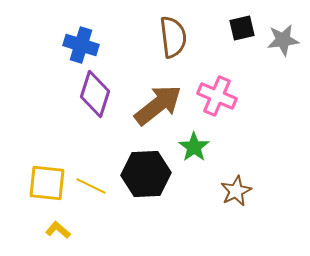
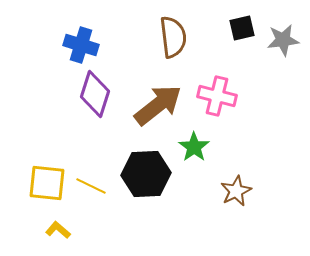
pink cross: rotated 9 degrees counterclockwise
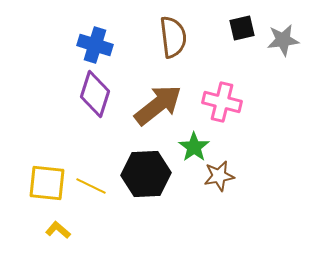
blue cross: moved 14 px right
pink cross: moved 5 px right, 6 px down
brown star: moved 17 px left, 15 px up; rotated 16 degrees clockwise
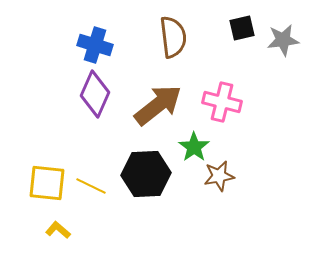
purple diamond: rotated 6 degrees clockwise
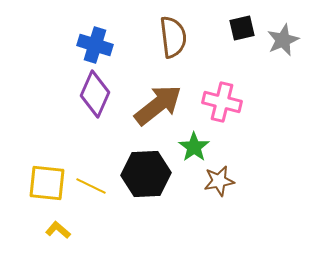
gray star: rotated 16 degrees counterclockwise
brown star: moved 5 px down
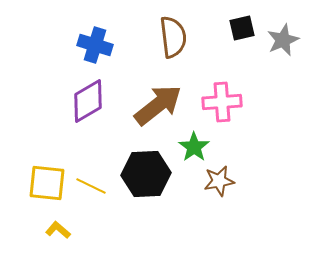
purple diamond: moved 7 px left, 7 px down; rotated 36 degrees clockwise
pink cross: rotated 18 degrees counterclockwise
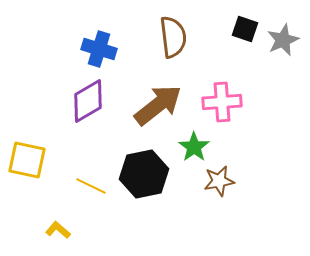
black square: moved 3 px right, 1 px down; rotated 32 degrees clockwise
blue cross: moved 4 px right, 4 px down
black hexagon: moved 2 px left; rotated 9 degrees counterclockwise
yellow square: moved 20 px left, 23 px up; rotated 6 degrees clockwise
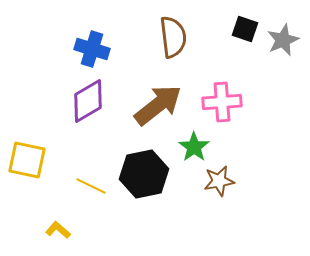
blue cross: moved 7 px left
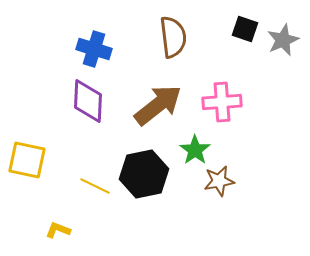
blue cross: moved 2 px right
purple diamond: rotated 57 degrees counterclockwise
green star: moved 1 px right, 3 px down
yellow line: moved 4 px right
yellow L-shape: rotated 20 degrees counterclockwise
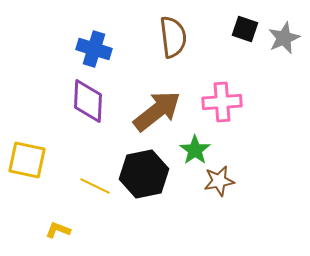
gray star: moved 1 px right, 2 px up
brown arrow: moved 1 px left, 6 px down
